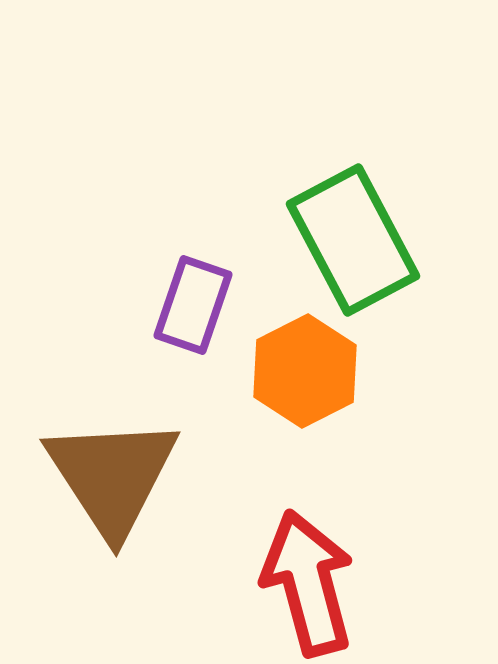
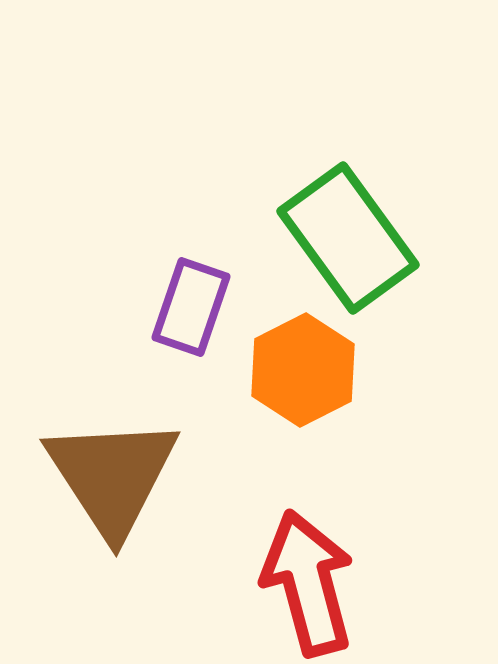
green rectangle: moved 5 px left, 2 px up; rotated 8 degrees counterclockwise
purple rectangle: moved 2 px left, 2 px down
orange hexagon: moved 2 px left, 1 px up
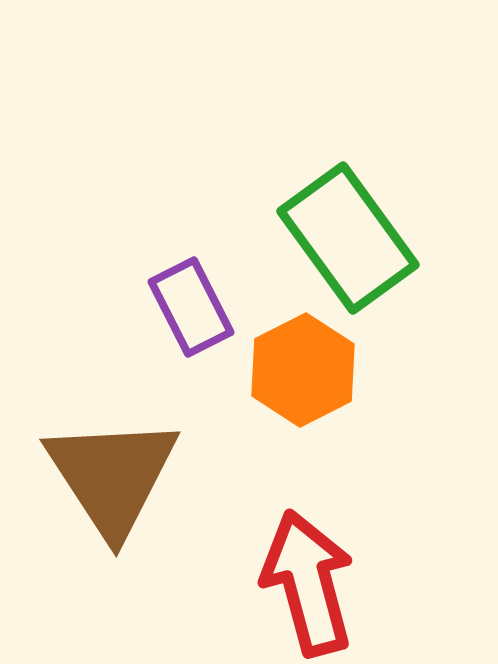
purple rectangle: rotated 46 degrees counterclockwise
